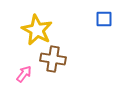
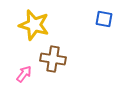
blue square: rotated 12 degrees clockwise
yellow star: moved 3 px left, 5 px up; rotated 12 degrees counterclockwise
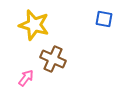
brown cross: rotated 15 degrees clockwise
pink arrow: moved 2 px right, 4 px down
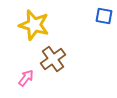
blue square: moved 3 px up
brown cross: rotated 30 degrees clockwise
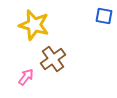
pink arrow: moved 1 px up
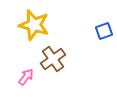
blue square: moved 15 px down; rotated 30 degrees counterclockwise
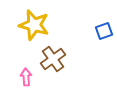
pink arrow: rotated 42 degrees counterclockwise
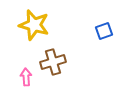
brown cross: moved 3 px down; rotated 20 degrees clockwise
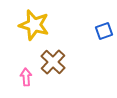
brown cross: rotated 30 degrees counterclockwise
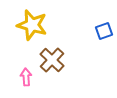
yellow star: moved 2 px left
brown cross: moved 1 px left, 2 px up
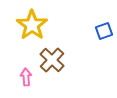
yellow star: rotated 20 degrees clockwise
